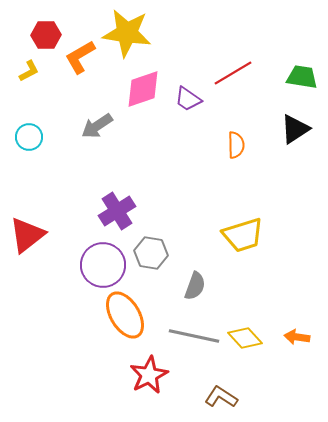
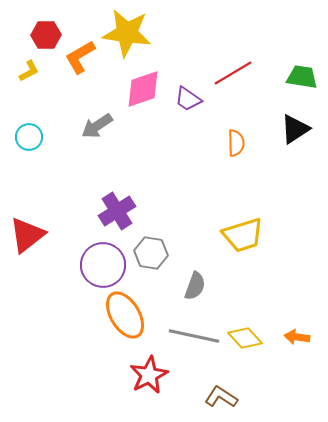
orange semicircle: moved 2 px up
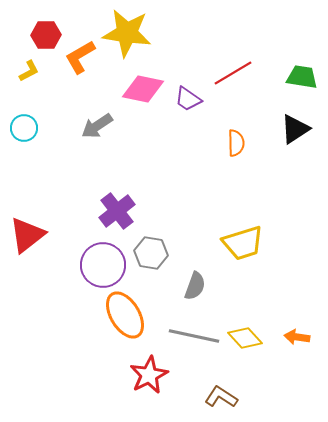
pink diamond: rotated 30 degrees clockwise
cyan circle: moved 5 px left, 9 px up
purple cross: rotated 6 degrees counterclockwise
yellow trapezoid: moved 8 px down
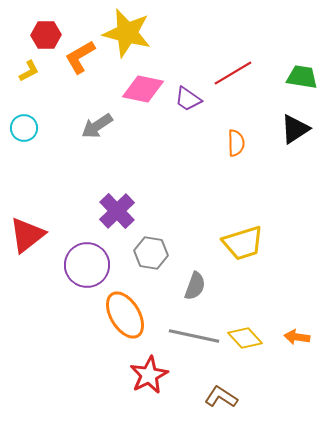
yellow star: rotated 6 degrees clockwise
purple cross: rotated 6 degrees counterclockwise
purple circle: moved 16 px left
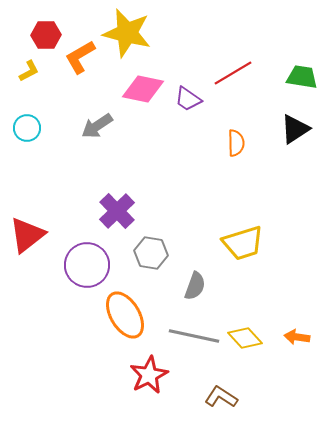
cyan circle: moved 3 px right
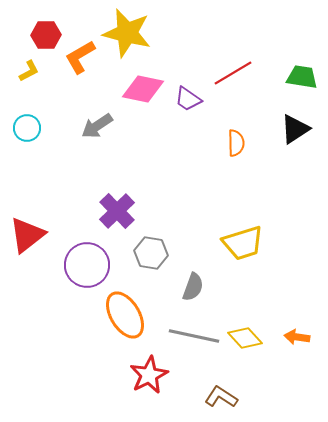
gray semicircle: moved 2 px left, 1 px down
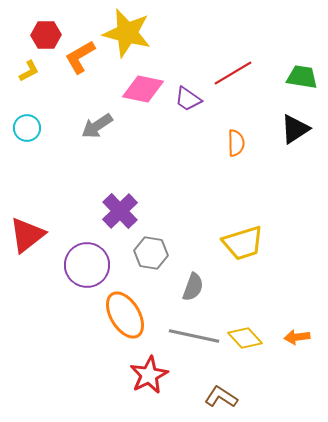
purple cross: moved 3 px right
orange arrow: rotated 15 degrees counterclockwise
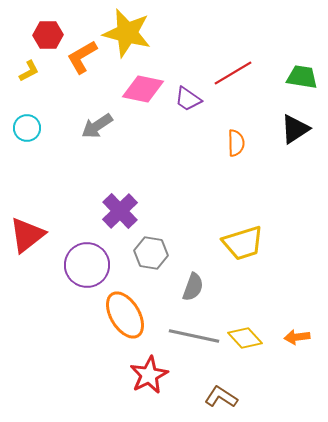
red hexagon: moved 2 px right
orange L-shape: moved 2 px right
